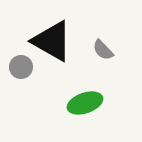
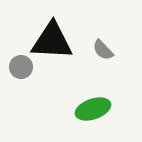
black triangle: rotated 27 degrees counterclockwise
green ellipse: moved 8 px right, 6 px down
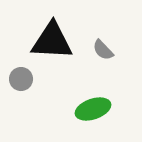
gray circle: moved 12 px down
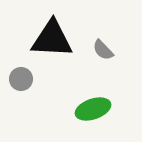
black triangle: moved 2 px up
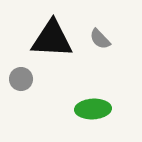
gray semicircle: moved 3 px left, 11 px up
green ellipse: rotated 16 degrees clockwise
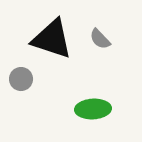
black triangle: rotated 15 degrees clockwise
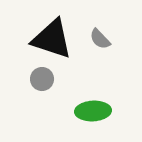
gray circle: moved 21 px right
green ellipse: moved 2 px down
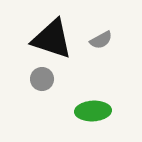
gray semicircle: moved 1 px right, 1 px down; rotated 75 degrees counterclockwise
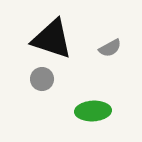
gray semicircle: moved 9 px right, 8 px down
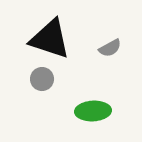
black triangle: moved 2 px left
